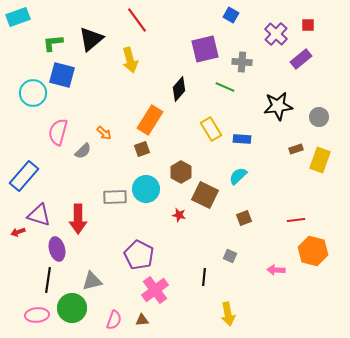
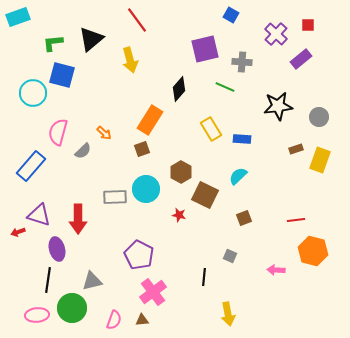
blue rectangle at (24, 176): moved 7 px right, 10 px up
pink cross at (155, 290): moved 2 px left, 2 px down
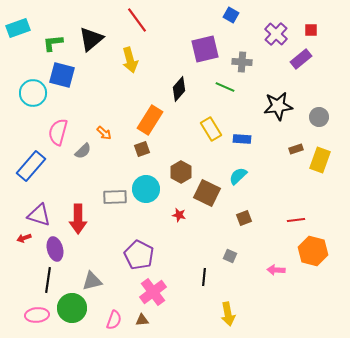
cyan rectangle at (18, 17): moved 11 px down
red square at (308, 25): moved 3 px right, 5 px down
brown square at (205, 195): moved 2 px right, 2 px up
red arrow at (18, 232): moved 6 px right, 6 px down
purple ellipse at (57, 249): moved 2 px left
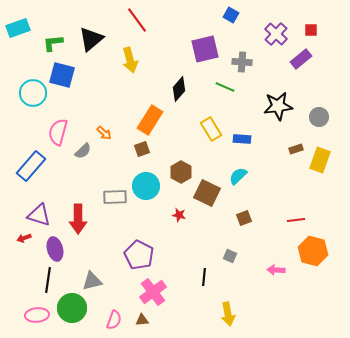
cyan circle at (146, 189): moved 3 px up
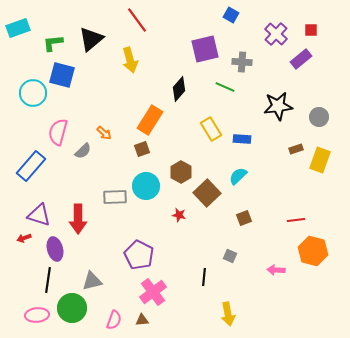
brown square at (207, 193): rotated 20 degrees clockwise
